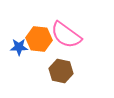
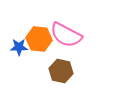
pink semicircle: rotated 8 degrees counterclockwise
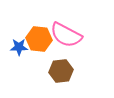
brown hexagon: rotated 20 degrees counterclockwise
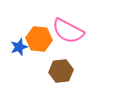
pink semicircle: moved 2 px right, 4 px up
blue star: rotated 18 degrees counterclockwise
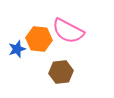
blue star: moved 2 px left, 2 px down
brown hexagon: moved 1 px down
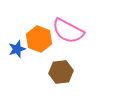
orange hexagon: rotated 15 degrees clockwise
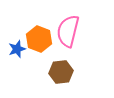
pink semicircle: rotated 76 degrees clockwise
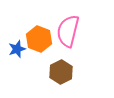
brown hexagon: rotated 20 degrees counterclockwise
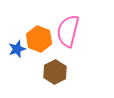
brown hexagon: moved 6 px left
